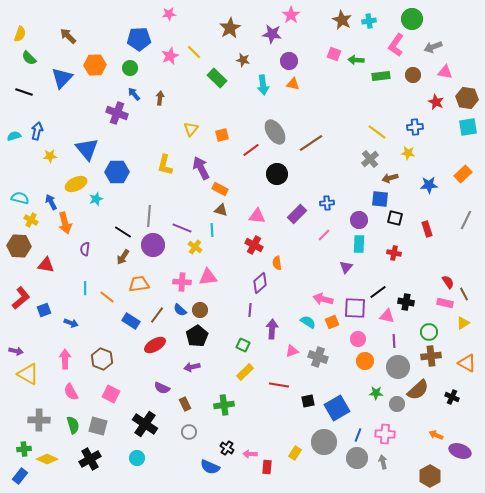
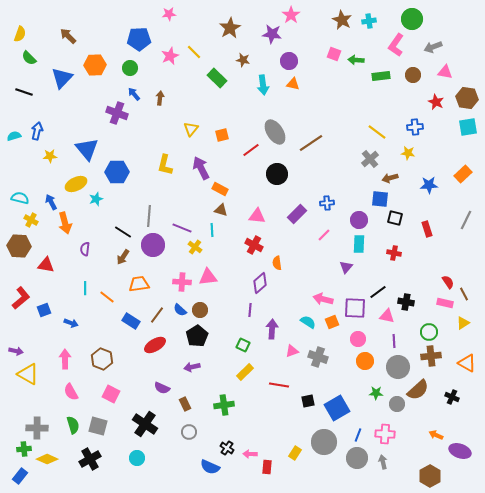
gray cross at (39, 420): moved 2 px left, 8 px down
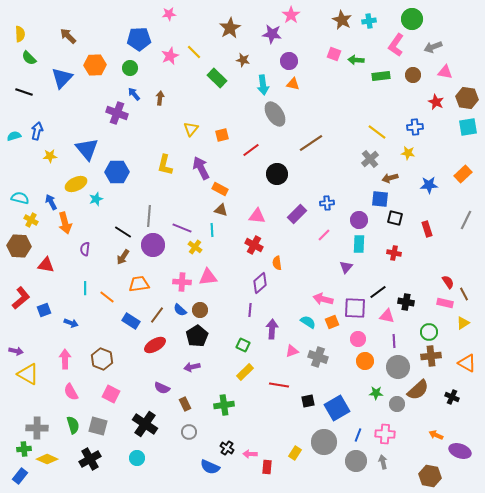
yellow semicircle at (20, 34): rotated 21 degrees counterclockwise
gray ellipse at (275, 132): moved 18 px up
gray circle at (357, 458): moved 1 px left, 3 px down
brown hexagon at (430, 476): rotated 20 degrees counterclockwise
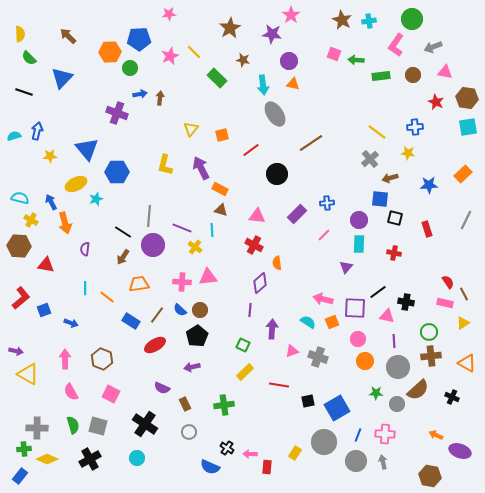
orange hexagon at (95, 65): moved 15 px right, 13 px up
blue arrow at (134, 94): moved 6 px right; rotated 120 degrees clockwise
